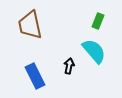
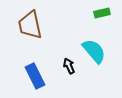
green rectangle: moved 4 px right, 8 px up; rotated 56 degrees clockwise
black arrow: rotated 35 degrees counterclockwise
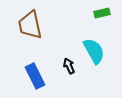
cyan semicircle: rotated 12 degrees clockwise
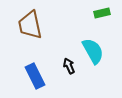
cyan semicircle: moved 1 px left
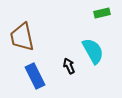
brown trapezoid: moved 8 px left, 12 px down
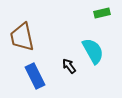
black arrow: rotated 14 degrees counterclockwise
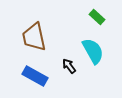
green rectangle: moved 5 px left, 4 px down; rotated 56 degrees clockwise
brown trapezoid: moved 12 px right
blue rectangle: rotated 35 degrees counterclockwise
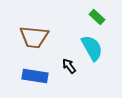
brown trapezoid: rotated 72 degrees counterclockwise
cyan semicircle: moved 1 px left, 3 px up
blue rectangle: rotated 20 degrees counterclockwise
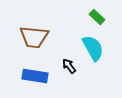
cyan semicircle: moved 1 px right
